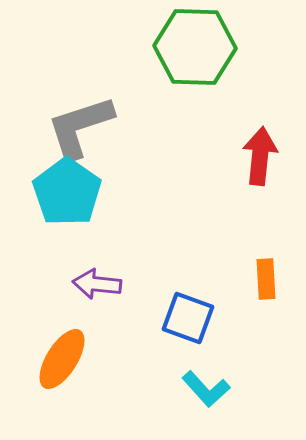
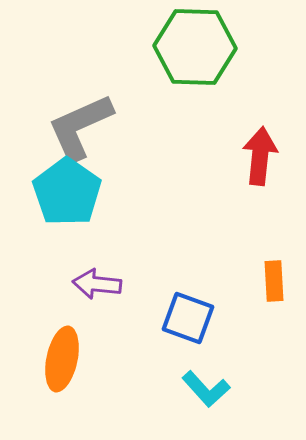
gray L-shape: rotated 6 degrees counterclockwise
orange rectangle: moved 8 px right, 2 px down
orange ellipse: rotated 20 degrees counterclockwise
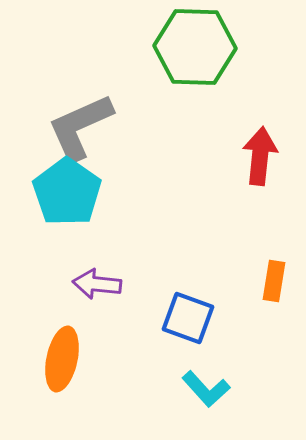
orange rectangle: rotated 12 degrees clockwise
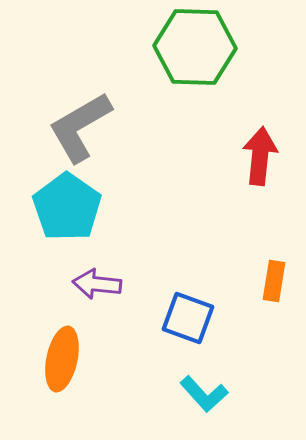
gray L-shape: rotated 6 degrees counterclockwise
cyan pentagon: moved 15 px down
cyan L-shape: moved 2 px left, 5 px down
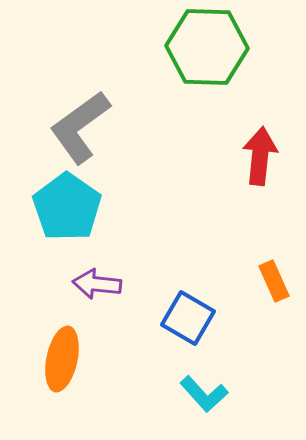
green hexagon: moved 12 px right
gray L-shape: rotated 6 degrees counterclockwise
orange rectangle: rotated 33 degrees counterclockwise
blue square: rotated 10 degrees clockwise
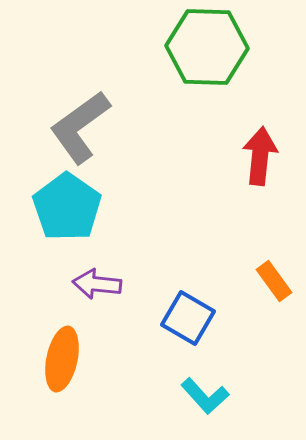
orange rectangle: rotated 12 degrees counterclockwise
cyan L-shape: moved 1 px right, 2 px down
